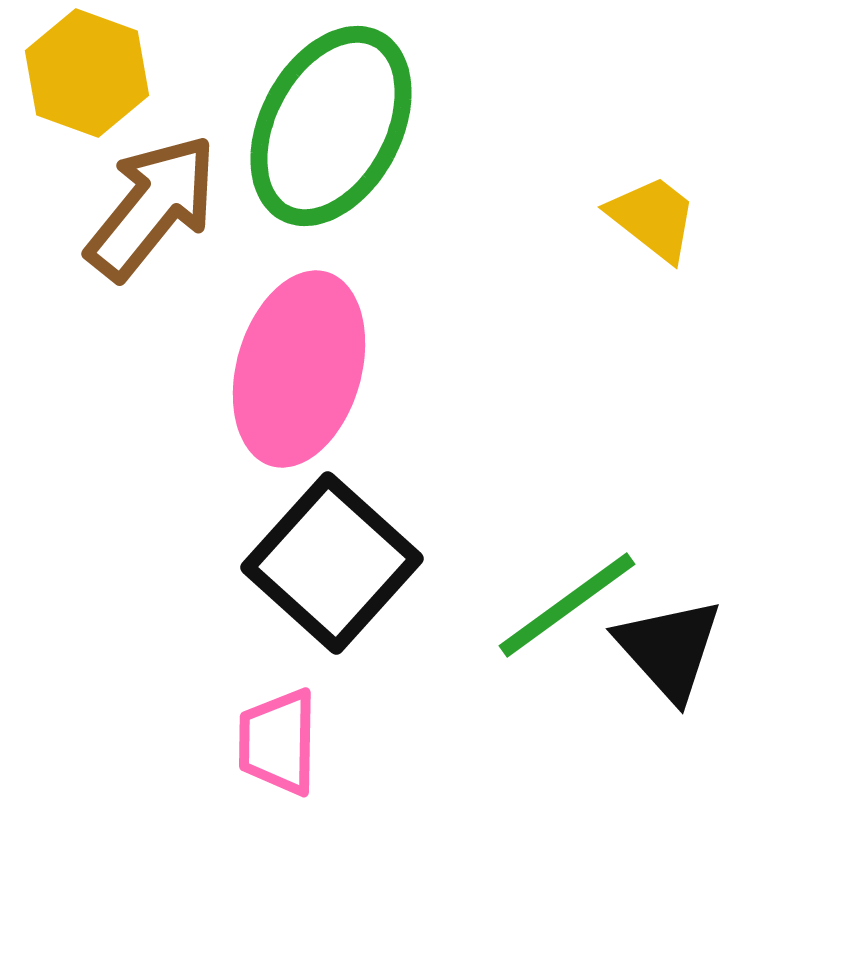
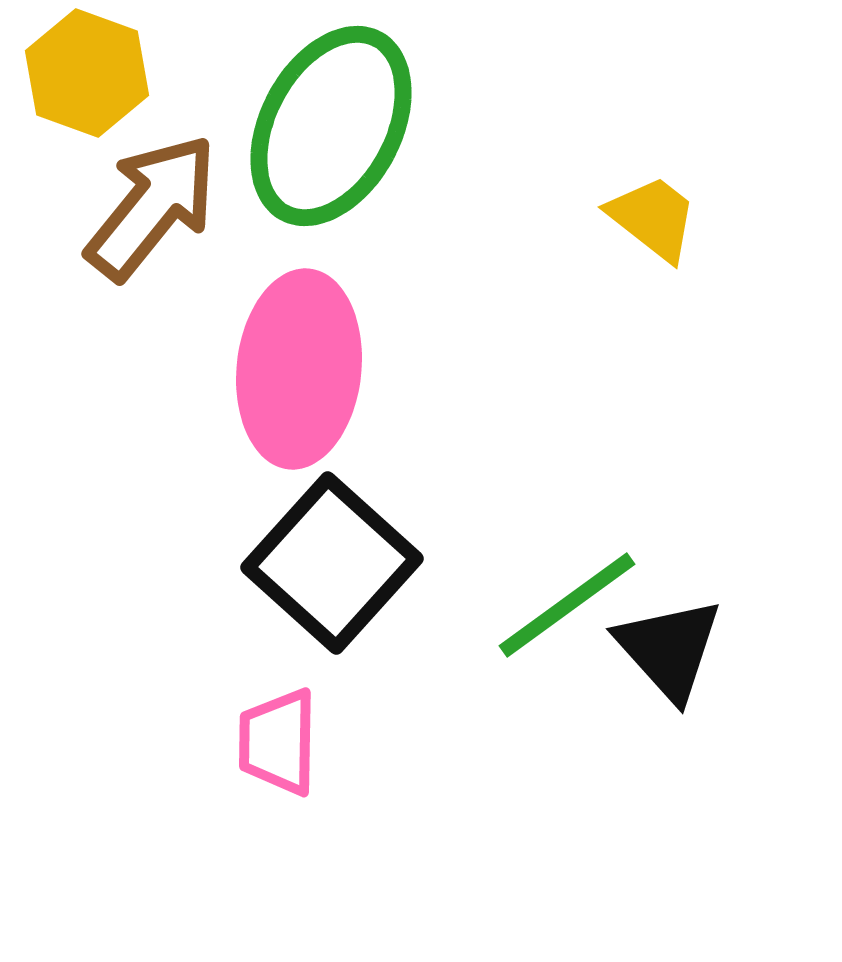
pink ellipse: rotated 10 degrees counterclockwise
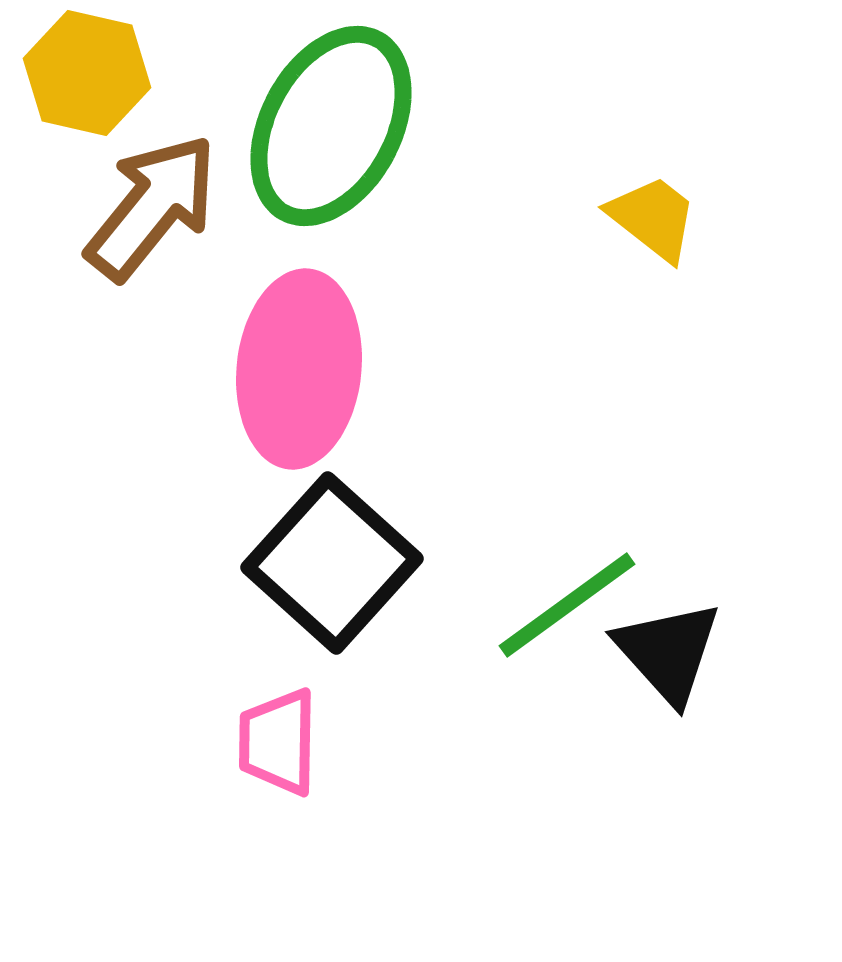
yellow hexagon: rotated 7 degrees counterclockwise
black triangle: moved 1 px left, 3 px down
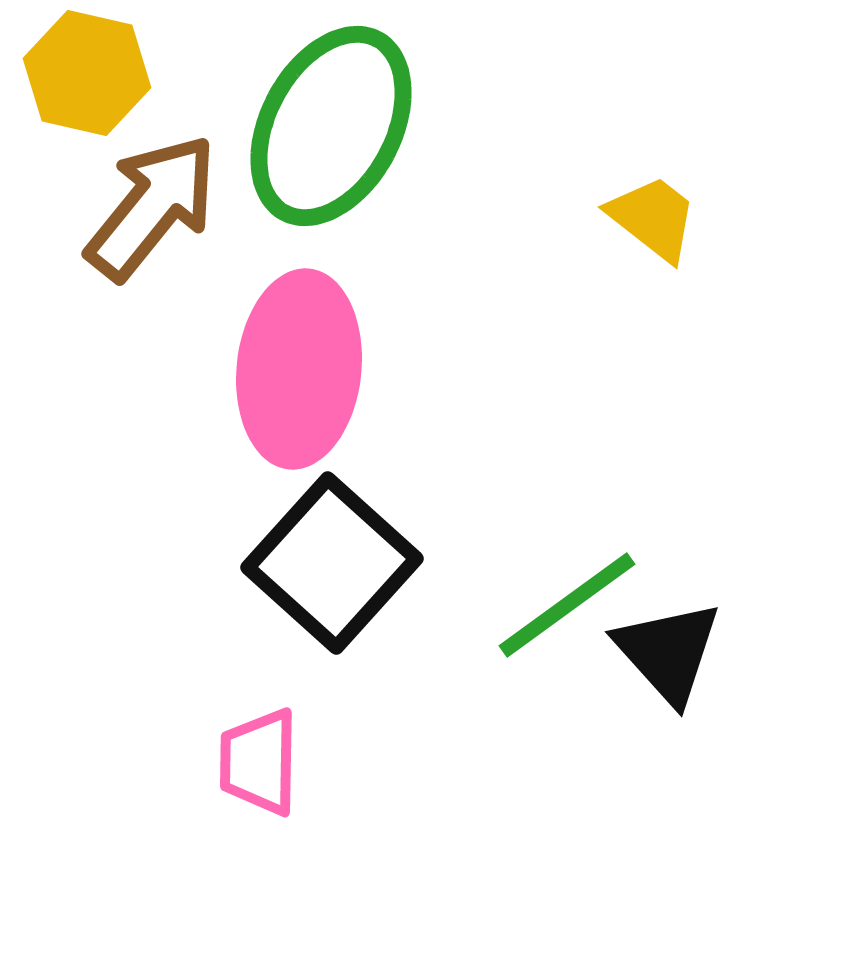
pink trapezoid: moved 19 px left, 20 px down
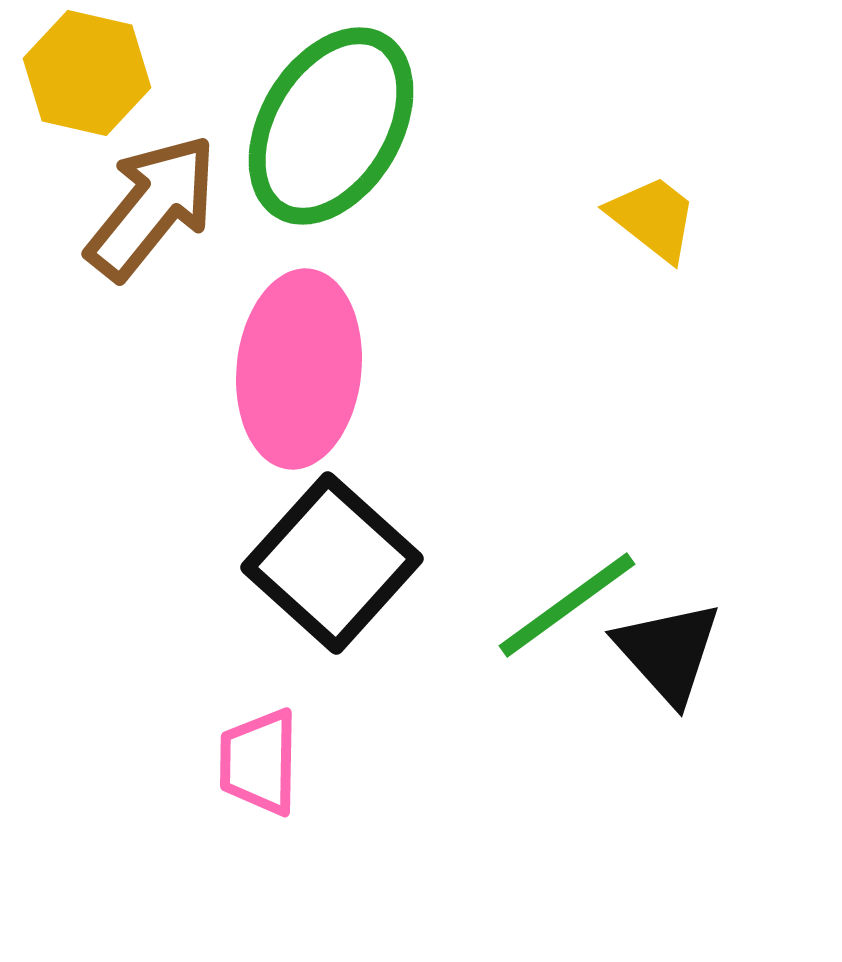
green ellipse: rotated 3 degrees clockwise
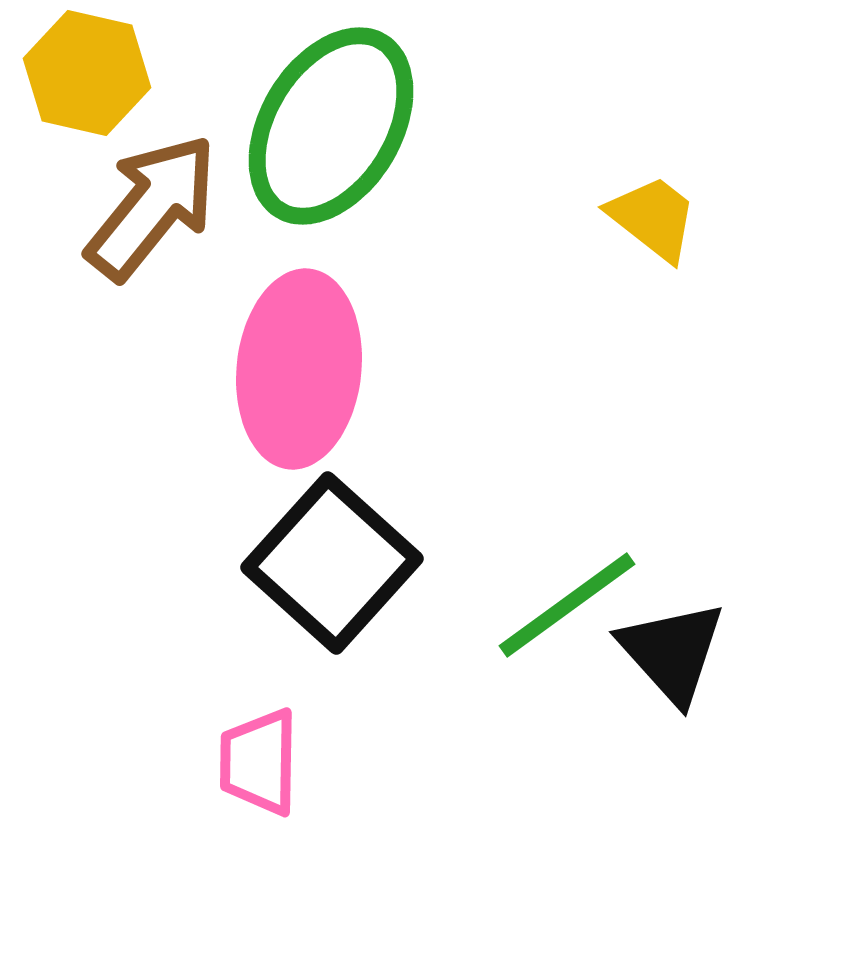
black triangle: moved 4 px right
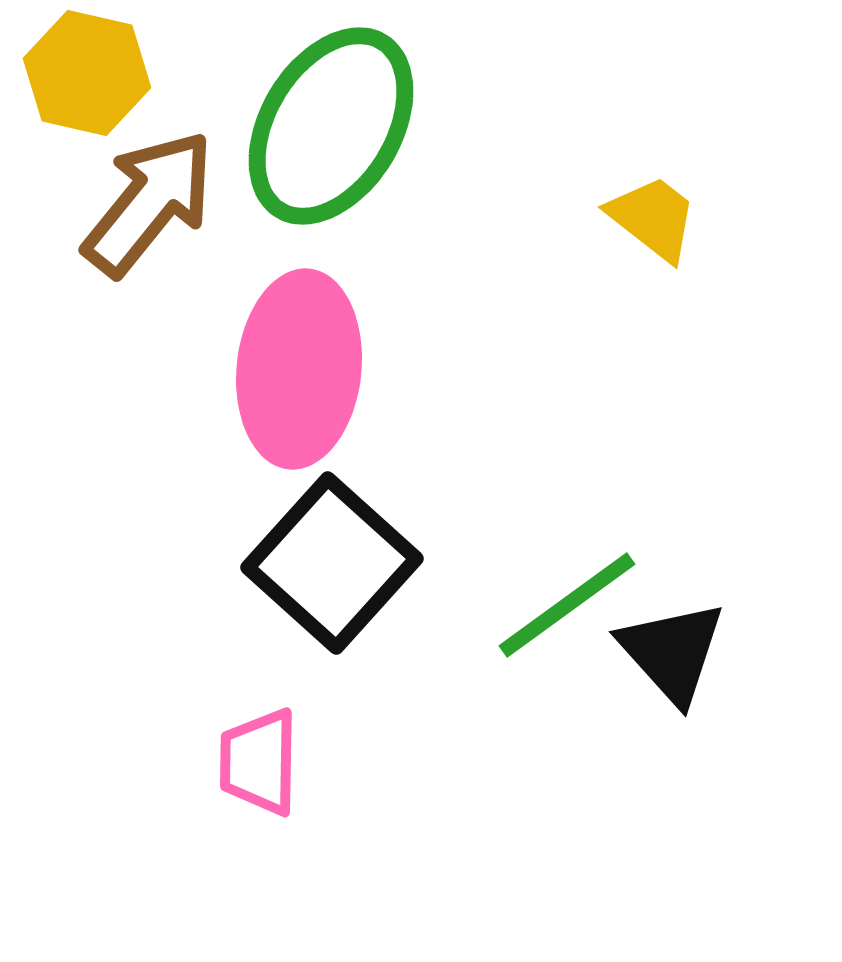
brown arrow: moved 3 px left, 4 px up
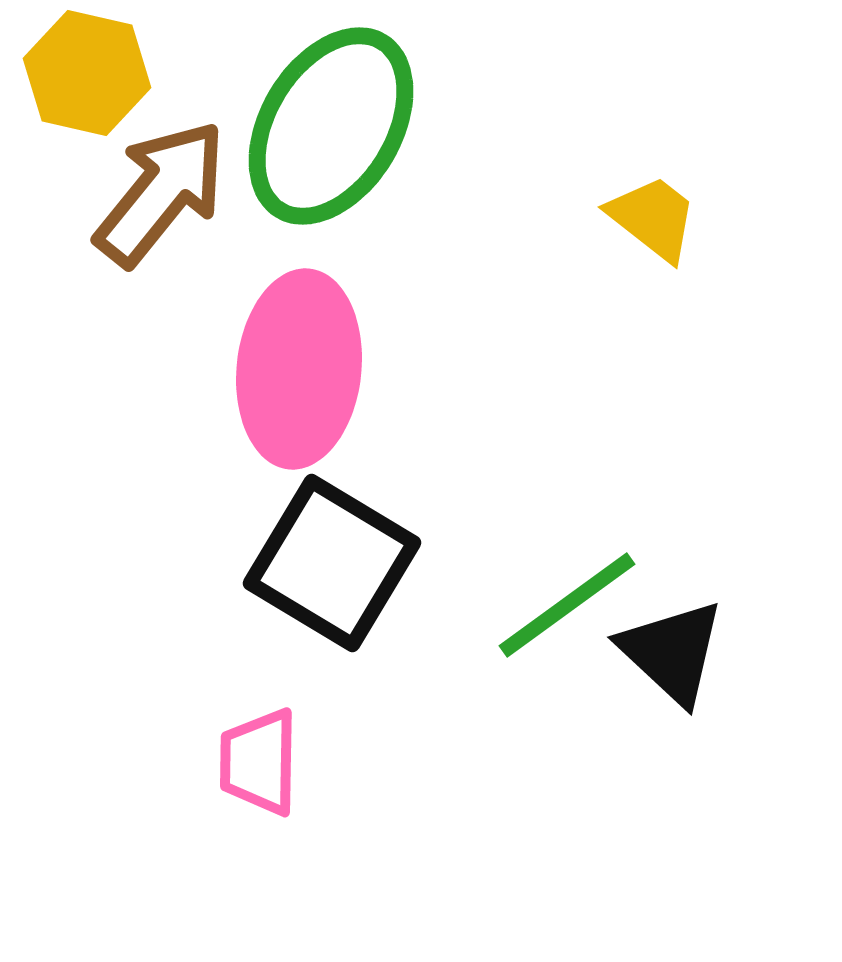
brown arrow: moved 12 px right, 10 px up
black square: rotated 11 degrees counterclockwise
black triangle: rotated 5 degrees counterclockwise
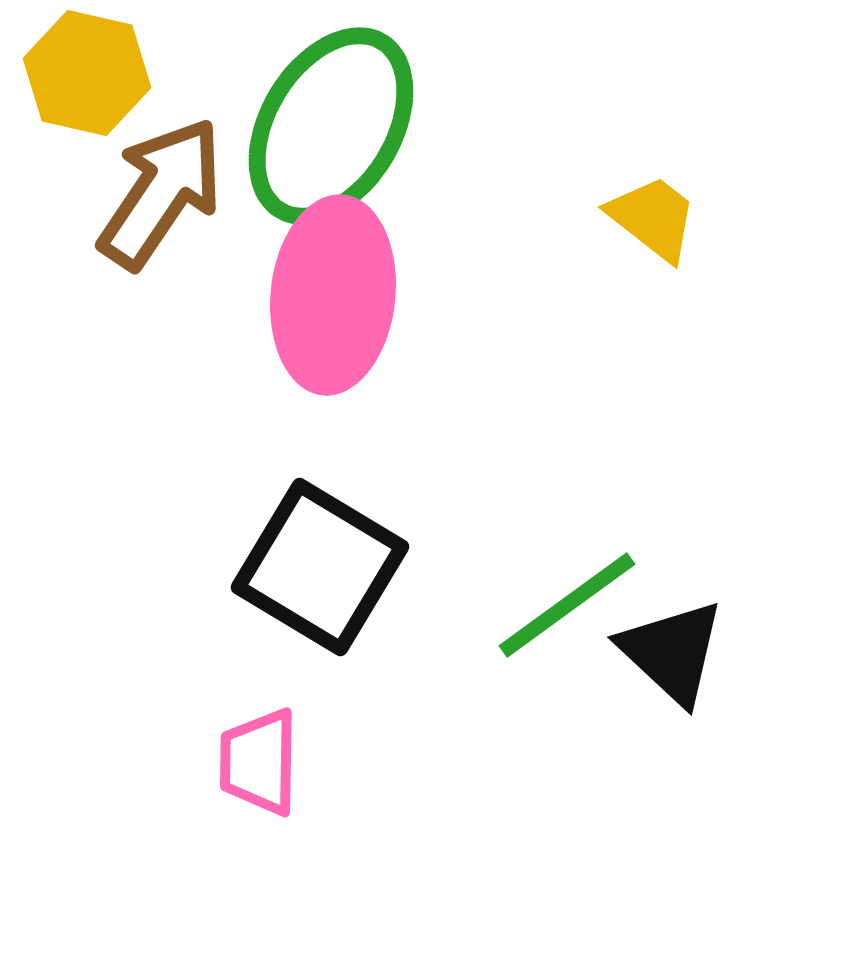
brown arrow: rotated 5 degrees counterclockwise
pink ellipse: moved 34 px right, 74 px up
black square: moved 12 px left, 4 px down
